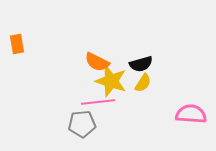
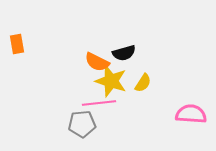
black semicircle: moved 17 px left, 11 px up
pink line: moved 1 px right, 1 px down
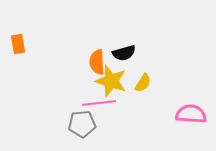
orange rectangle: moved 1 px right
orange semicircle: rotated 60 degrees clockwise
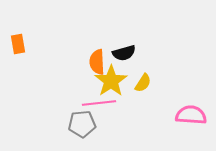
yellow star: rotated 20 degrees clockwise
pink semicircle: moved 1 px down
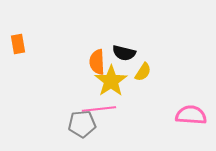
black semicircle: rotated 30 degrees clockwise
yellow semicircle: moved 11 px up
pink line: moved 6 px down
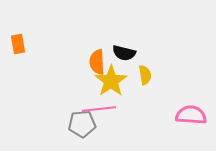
yellow semicircle: moved 2 px right, 3 px down; rotated 42 degrees counterclockwise
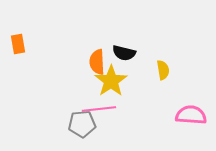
yellow semicircle: moved 18 px right, 5 px up
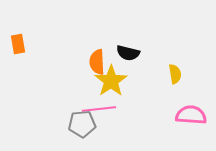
black semicircle: moved 4 px right
yellow semicircle: moved 12 px right, 4 px down
